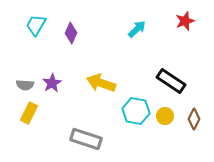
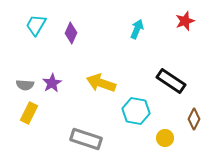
cyan arrow: rotated 24 degrees counterclockwise
yellow circle: moved 22 px down
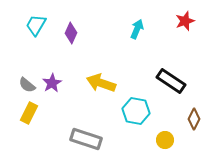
gray semicircle: moved 2 px right; rotated 36 degrees clockwise
yellow circle: moved 2 px down
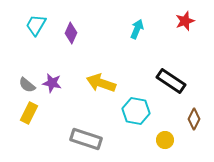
purple star: rotated 30 degrees counterclockwise
